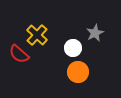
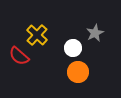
red semicircle: moved 2 px down
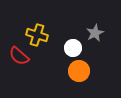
yellow cross: rotated 25 degrees counterclockwise
orange circle: moved 1 px right, 1 px up
